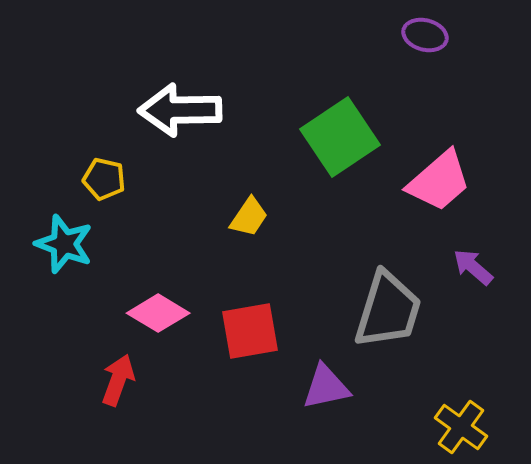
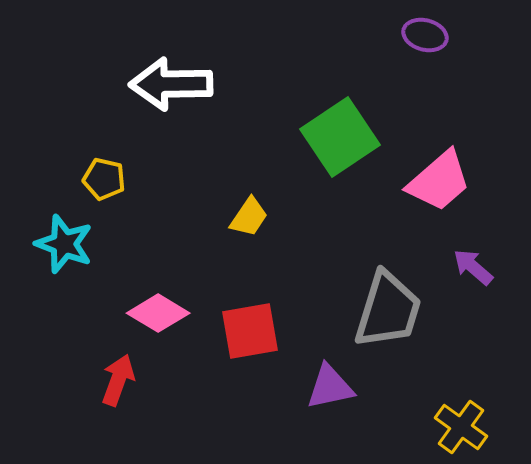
white arrow: moved 9 px left, 26 px up
purple triangle: moved 4 px right
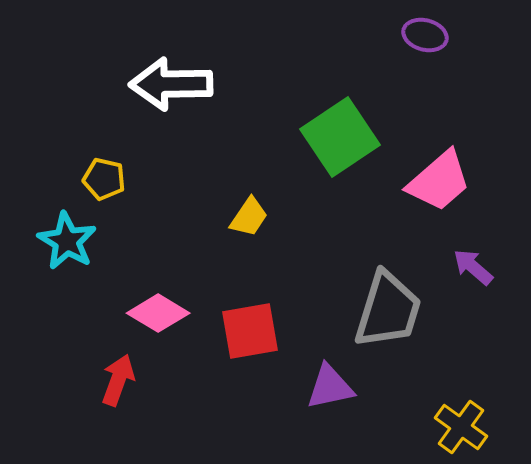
cyan star: moved 3 px right, 3 px up; rotated 10 degrees clockwise
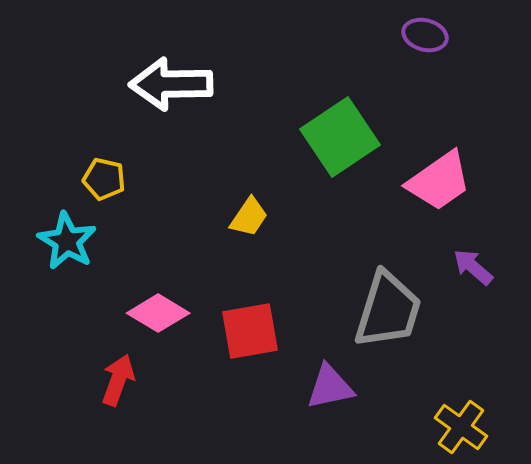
pink trapezoid: rotated 6 degrees clockwise
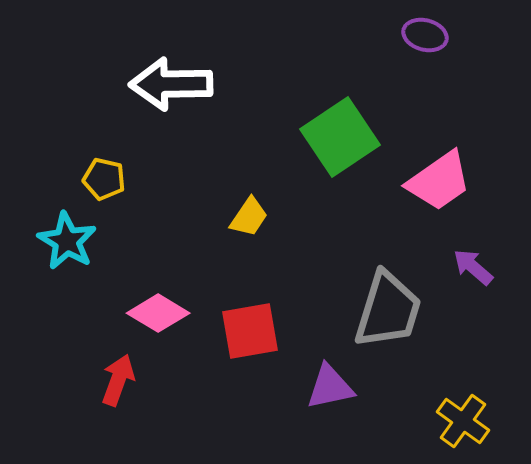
yellow cross: moved 2 px right, 6 px up
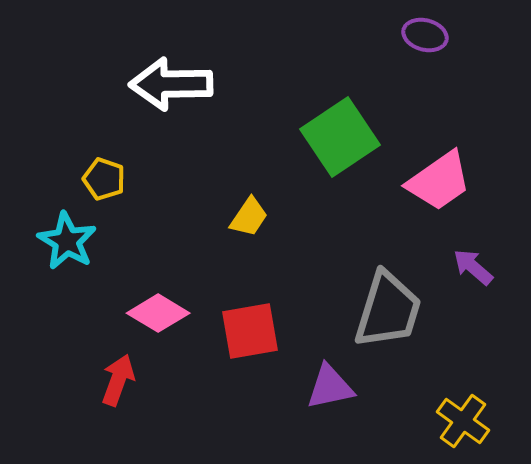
yellow pentagon: rotated 6 degrees clockwise
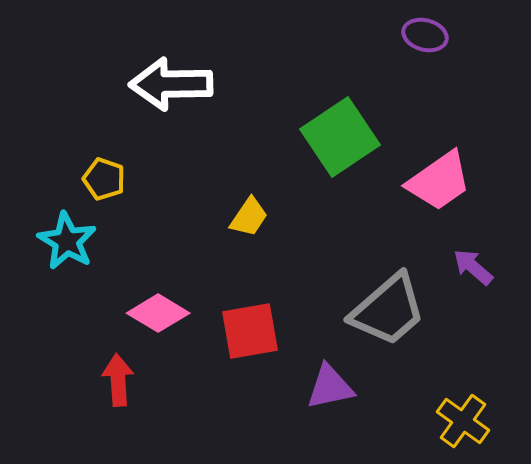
gray trapezoid: rotated 32 degrees clockwise
red arrow: rotated 24 degrees counterclockwise
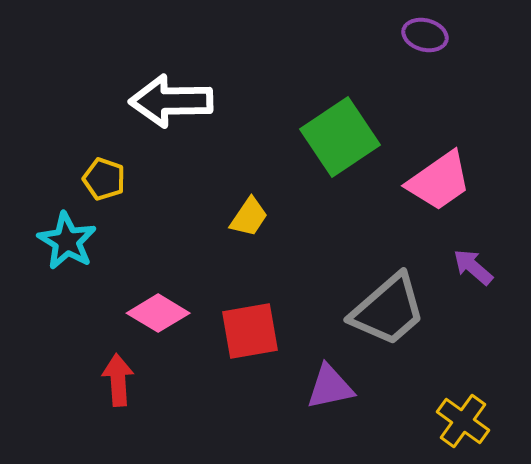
white arrow: moved 17 px down
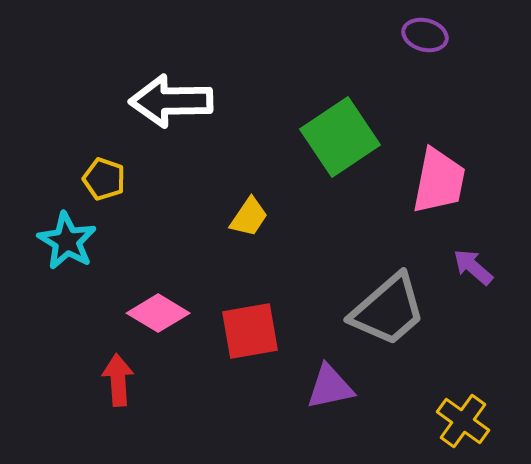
pink trapezoid: rotated 44 degrees counterclockwise
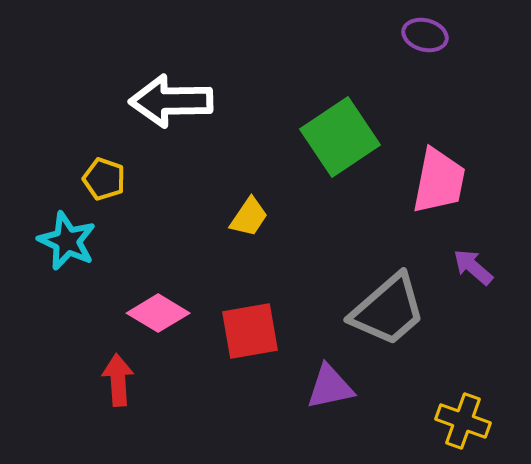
cyan star: rotated 6 degrees counterclockwise
yellow cross: rotated 16 degrees counterclockwise
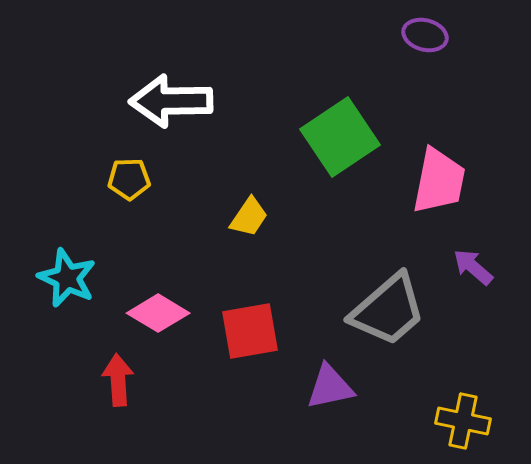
yellow pentagon: moved 25 px right; rotated 21 degrees counterclockwise
cyan star: moved 37 px down
yellow cross: rotated 8 degrees counterclockwise
